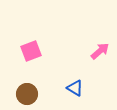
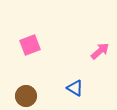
pink square: moved 1 px left, 6 px up
brown circle: moved 1 px left, 2 px down
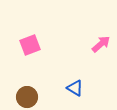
pink arrow: moved 1 px right, 7 px up
brown circle: moved 1 px right, 1 px down
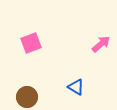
pink square: moved 1 px right, 2 px up
blue triangle: moved 1 px right, 1 px up
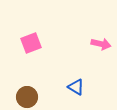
pink arrow: rotated 54 degrees clockwise
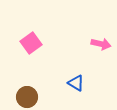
pink square: rotated 15 degrees counterclockwise
blue triangle: moved 4 px up
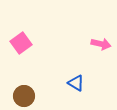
pink square: moved 10 px left
brown circle: moved 3 px left, 1 px up
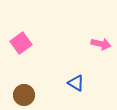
brown circle: moved 1 px up
